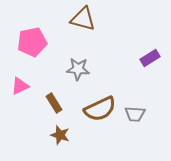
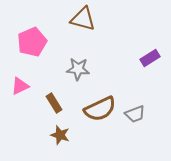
pink pentagon: rotated 12 degrees counterclockwise
gray trapezoid: rotated 25 degrees counterclockwise
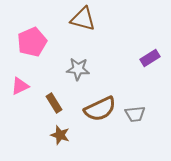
gray trapezoid: rotated 15 degrees clockwise
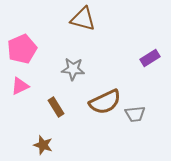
pink pentagon: moved 10 px left, 7 px down
gray star: moved 5 px left
brown rectangle: moved 2 px right, 4 px down
brown semicircle: moved 5 px right, 7 px up
brown star: moved 17 px left, 10 px down
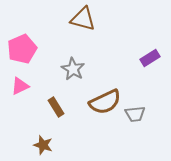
gray star: rotated 25 degrees clockwise
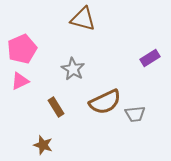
pink triangle: moved 5 px up
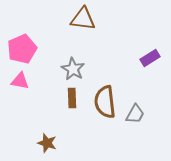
brown triangle: rotated 8 degrees counterclockwise
pink triangle: rotated 36 degrees clockwise
brown semicircle: rotated 108 degrees clockwise
brown rectangle: moved 16 px right, 9 px up; rotated 30 degrees clockwise
gray trapezoid: rotated 55 degrees counterclockwise
brown star: moved 4 px right, 2 px up
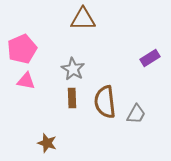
brown triangle: rotated 8 degrees counterclockwise
pink triangle: moved 6 px right
gray trapezoid: moved 1 px right
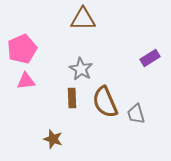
gray star: moved 8 px right
pink triangle: rotated 18 degrees counterclockwise
brown semicircle: rotated 16 degrees counterclockwise
gray trapezoid: rotated 135 degrees clockwise
brown star: moved 6 px right, 4 px up
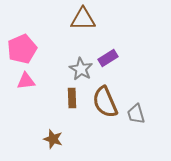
purple rectangle: moved 42 px left
